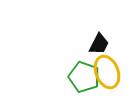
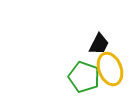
yellow ellipse: moved 3 px right, 3 px up
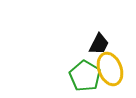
green pentagon: moved 1 px right, 1 px up; rotated 12 degrees clockwise
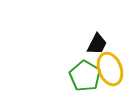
black trapezoid: moved 2 px left
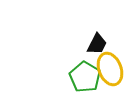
green pentagon: moved 1 px down
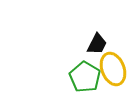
yellow ellipse: moved 3 px right
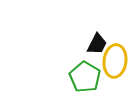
yellow ellipse: moved 2 px right, 8 px up; rotated 28 degrees clockwise
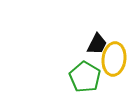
yellow ellipse: moved 1 px left, 2 px up
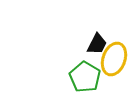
yellow ellipse: rotated 12 degrees clockwise
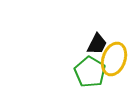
green pentagon: moved 5 px right, 5 px up
